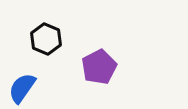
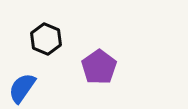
purple pentagon: rotated 8 degrees counterclockwise
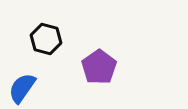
black hexagon: rotated 8 degrees counterclockwise
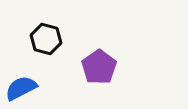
blue semicircle: moved 1 px left; rotated 28 degrees clockwise
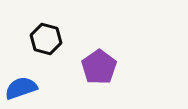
blue semicircle: rotated 8 degrees clockwise
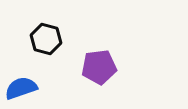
purple pentagon: rotated 28 degrees clockwise
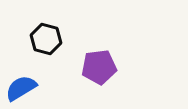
blue semicircle: rotated 12 degrees counterclockwise
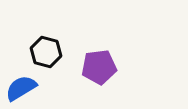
black hexagon: moved 13 px down
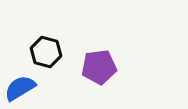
blue semicircle: moved 1 px left
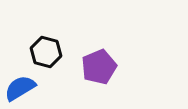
purple pentagon: rotated 16 degrees counterclockwise
